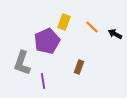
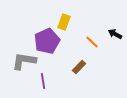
orange line: moved 15 px down
gray L-shape: moved 2 px right, 2 px up; rotated 80 degrees clockwise
brown rectangle: rotated 24 degrees clockwise
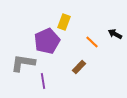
gray L-shape: moved 1 px left, 2 px down
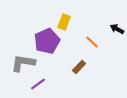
black arrow: moved 2 px right, 5 px up
purple line: moved 5 px left, 3 px down; rotated 63 degrees clockwise
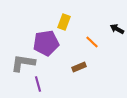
purple pentagon: moved 1 px left, 2 px down; rotated 15 degrees clockwise
brown rectangle: rotated 24 degrees clockwise
purple line: rotated 70 degrees counterclockwise
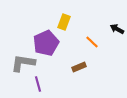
purple pentagon: rotated 15 degrees counterclockwise
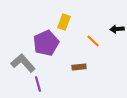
black arrow: rotated 32 degrees counterclockwise
orange line: moved 1 px right, 1 px up
gray L-shape: rotated 40 degrees clockwise
brown rectangle: rotated 16 degrees clockwise
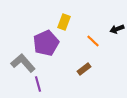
black arrow: rotated 16 degrees counterclockwise
brown rectangle: moved 5 px right, 2 px down; rotated 32 degrees counterclockwise
